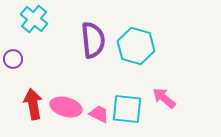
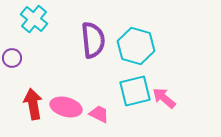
purple circle: moved 1 px left, 1 px up
cyan square: moved 8 px right, 18 px up; rotated 20 degrees counterclockwise
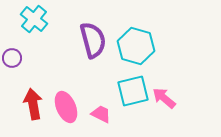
purple semicircle: rotated 9 degrees counterclockwise
cyan square: moved 2 px left
pink ellipse: rotated 52 degrees clockwise
pink trapezoid: moved 2 px right
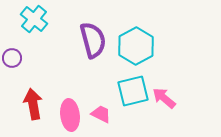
cyan hexagon: rotated 15 degrees clockwise
pink ellipse: moved 4 px right, 8 px down; rotated 16 degrees clockwise
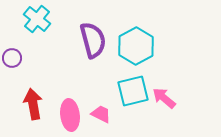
cyan cross: moved 3 px right
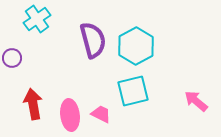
cyan cross: rotated 16 degrees clockwise
pink arrow: moved 32 px right, 3 px down
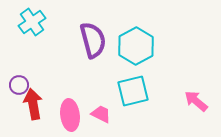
cyan cross: moved 5 px left, 3 px down
purple circle: moved 7 px right, 27 px down
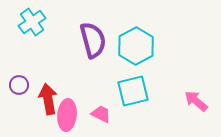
red arrow: moved 15 px right, 5 px up
pink ellipse: moved 3 px left; rotated 12 degrees clockwise
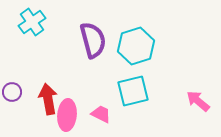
cyan hexagon: rotated 12 degrees clockwise
purple circle: moved 7 px left, 7 px down
pink arrow: moved 2 px right
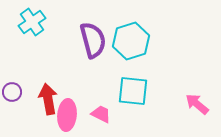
cyan hexagon: moved 5 px left, 5 px up
cyan square: rotated 20 degrees clockwise
pink arrow: moved 1 px left, 3 px down
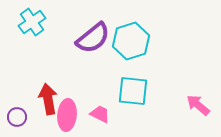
purple semicircle: moved 2 px up; rotated 66 degrees clockwise
purple circle: moved 5 px right, 25 px down
pink arrow: moved 1 px right, 1 px down
pink trapezoid: moved 1 px left
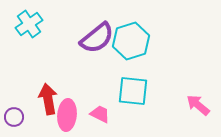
cyan cross: moved 3 px left, 2 px down
purple semicircle: moved 4 px right
purple circle: moved 3 px left
